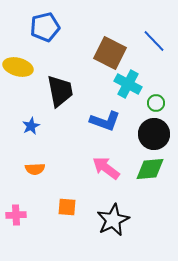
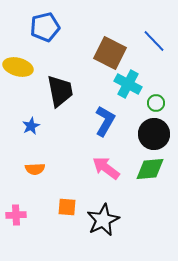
blue L-shape: rotated 80 degrees counterclockwise
black star: moved 10 px left
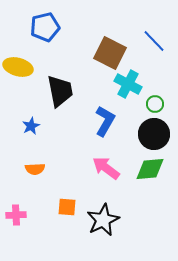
green circle: moved 1 px left, 1 px down
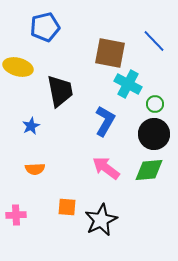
brown square: rotated 16 degrees counterclockwise
green diamond: moved 1 px left, 1 px down
black star: moved 2 px left
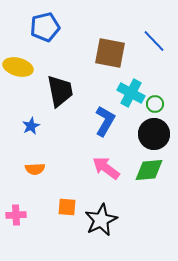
cyan cross: moved 3 px right, 9 px down
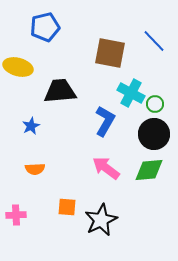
black trapezoid: rotated 84 degrees counterclockwise
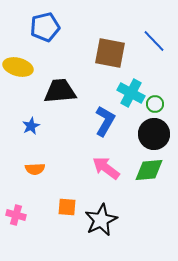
pink cross: rotated 18 degrees clockwise
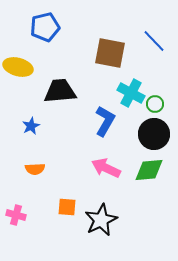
pink arrow: rotated 12 degrees counterclockwise
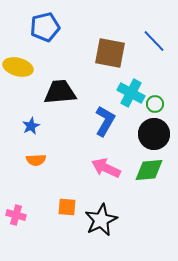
black trapezoid: moved 1 px down
orange semicircle: moved 1 px right, 9 px up
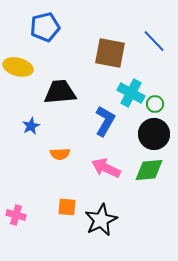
orange semicircle: moved 24 px right, 6 px up
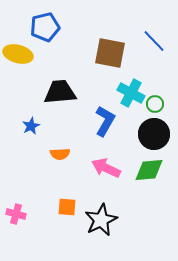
yellow ellipse: moved 13 px up
pink cross: moved 1 px up
